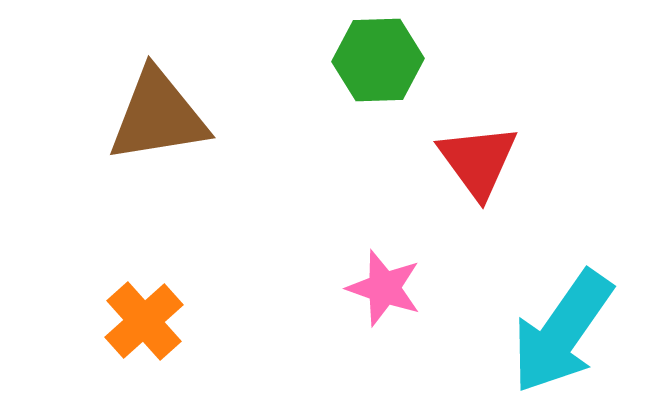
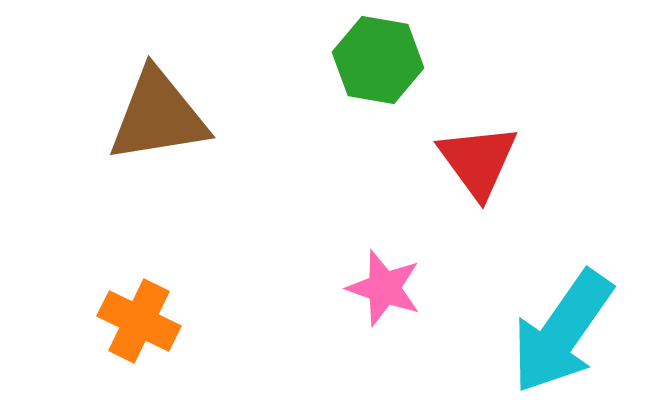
green hexagon: rotated 12 degrees clockwise
orange cross: moved 5 px left; rotated 22 degrees counterclockwise
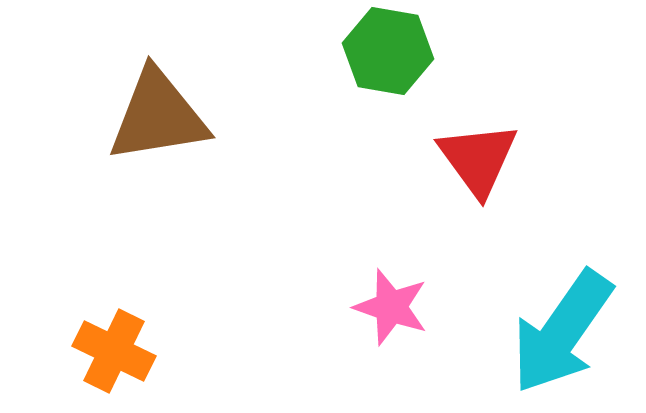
green hexagon: moved 10 px right, 9 px up
red triangle: moved 2 px up
pink star: moved 7 px right, 19 px down
orange cross: moved 25 px left, 30 px down
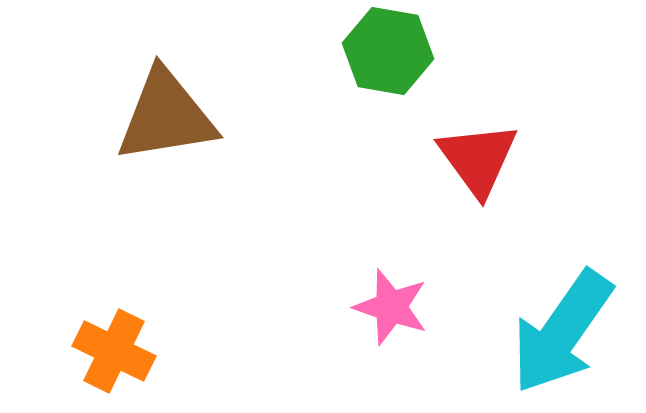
brown triangle: moved 8 px right
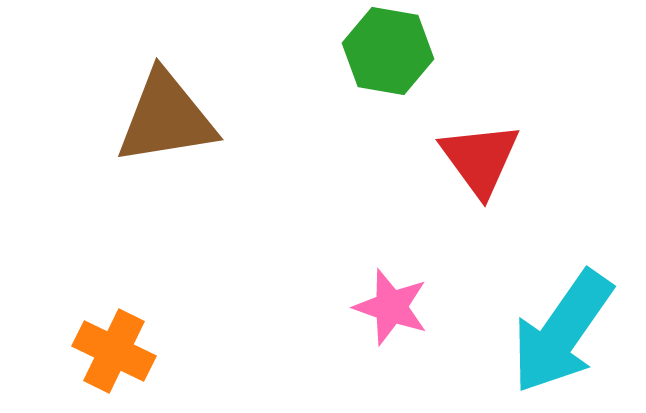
brown triangle: moved 2 px down
red triangle: moved 2 px right
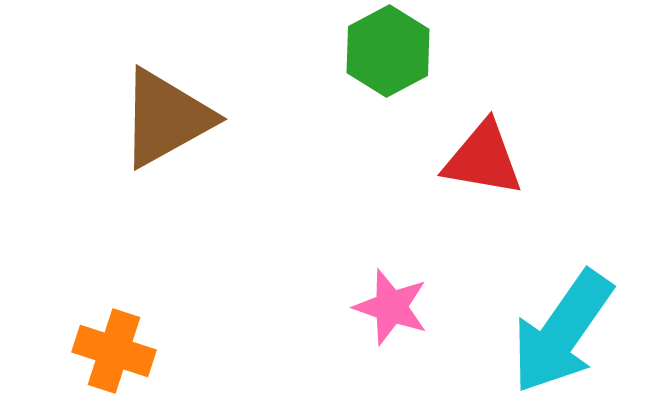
green hexagon: rotated 22 degrees clockwise
brown triangle: rotated 20 degrees counterclockwise
red triangle: moved 3 px right; rotated 44 degrees counterclockwise
orange cross: rotated 8 degrees counterclockwise
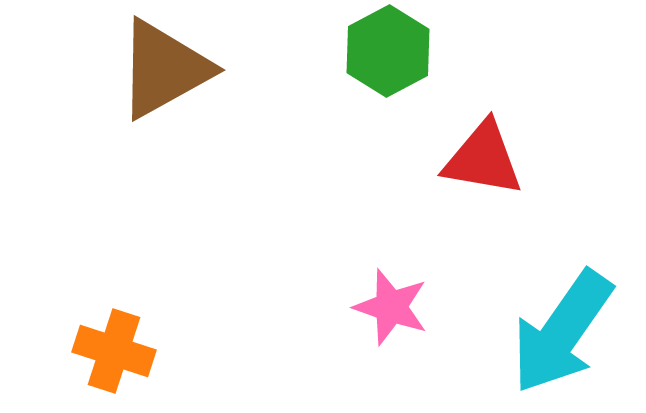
brown triangle: moved 2 px left, 49 px up
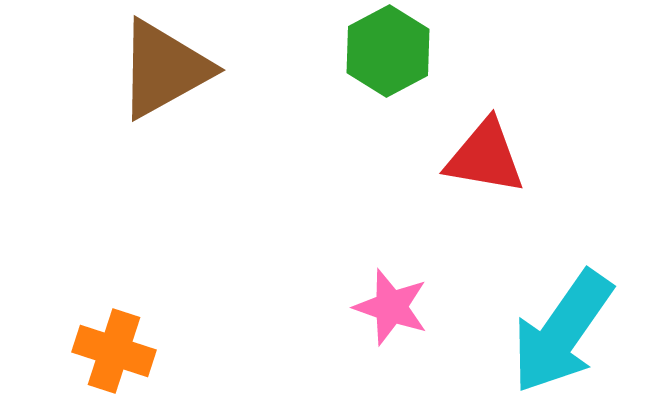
red triangle: moved 2 px right, 2 px up
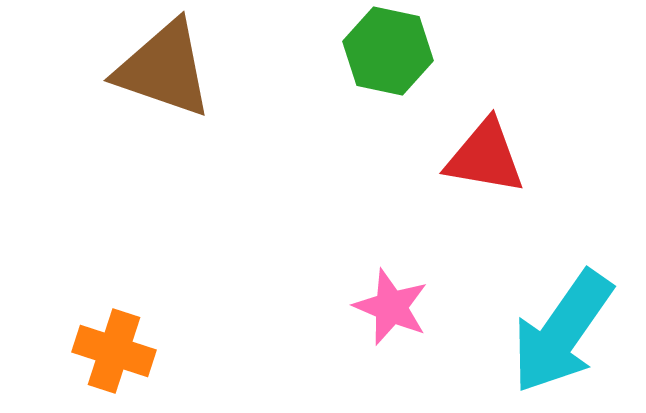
green hexagon: rotated 20 degrees counterclockwise
brown triangle: rotated 48 degrees clockwise
pink star: rotated 4 degrees clockwise
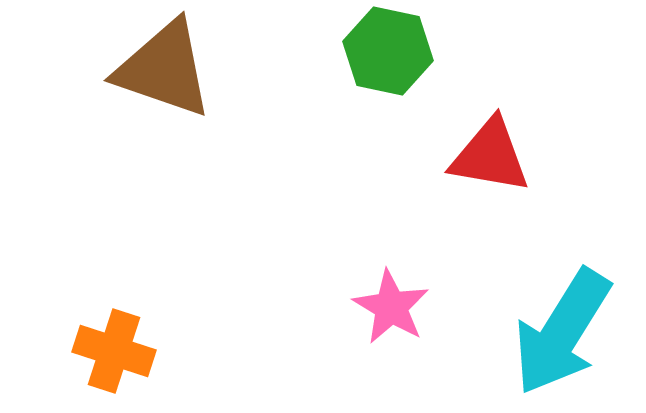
red triangle: moved 5 px right, 1 px up
pink star: rotated 8 degrees clockwise
cyan arrow: rotated 3 degrees counterclockwise
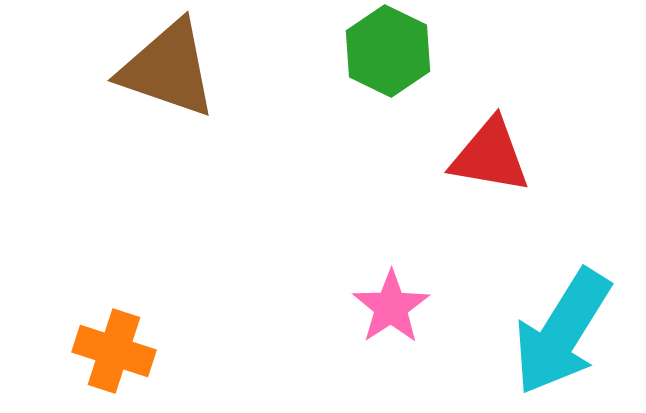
green hexagon: rotated 14 degrees clockwise
brown triangle: moved 4 px right
pink star: rotated 8 degrees clockwise
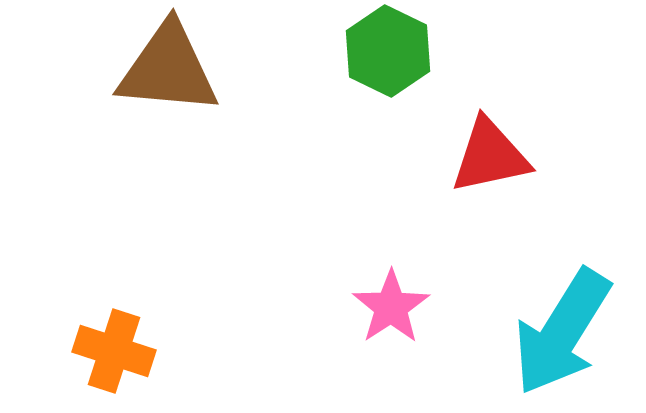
brown triangle: rotated 14 degrees counterclockwise
red triangle: rotated 22 degrees counterclockwise
